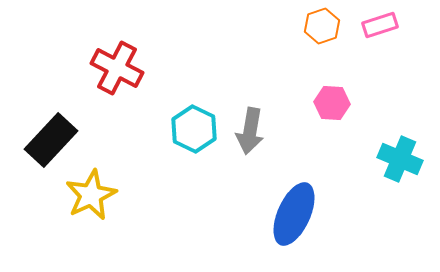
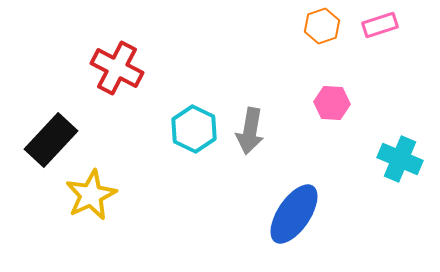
blue ellipse: rotated 10 degrees clockwise
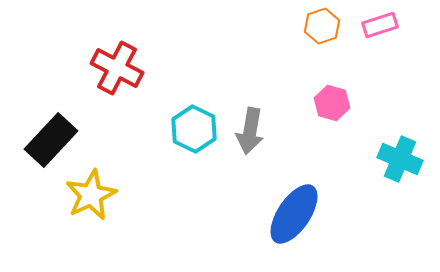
pink hexagon: rotated 12 degrees clockwise
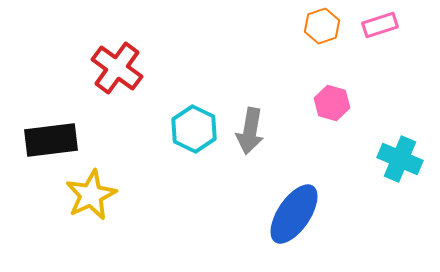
red cross: rotated 9 degrees clockwise
black rectangle: rotated 40 degrees clockwise
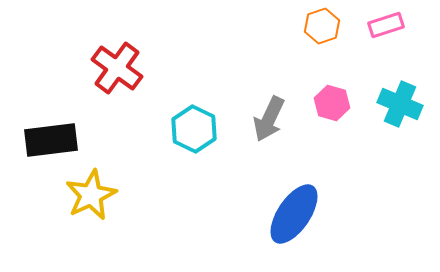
pink rectangle: moved 6 px right
gray arrow: moved 19 px right, 12 px up; rotated 15 degrees clockwise
cyan cross: moved 55 px up
